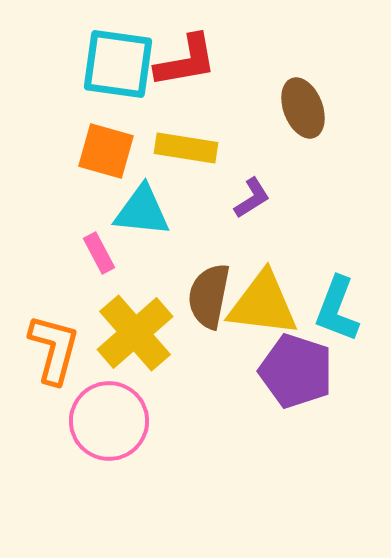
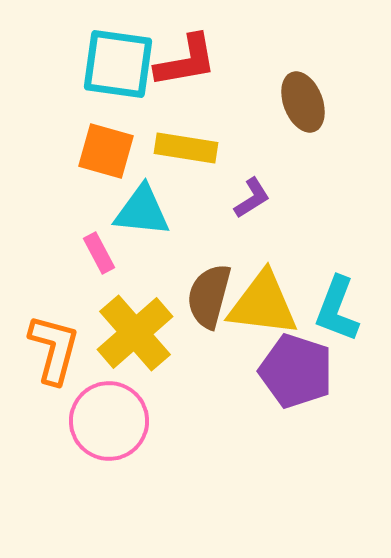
brown ellipse: moved 6 px up
brown semicircle: rotated 4 degrees clockwise
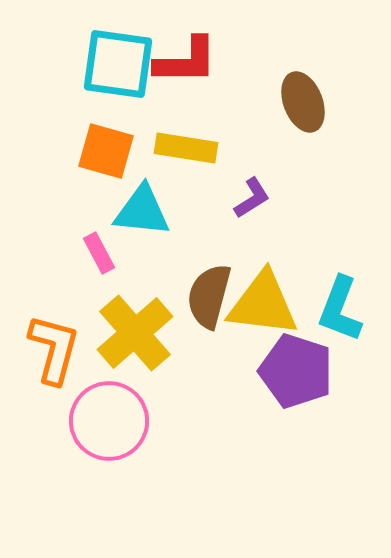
red L-shape: rotated 10 degrees clockwise
cyan L-shape: moved 3 px right
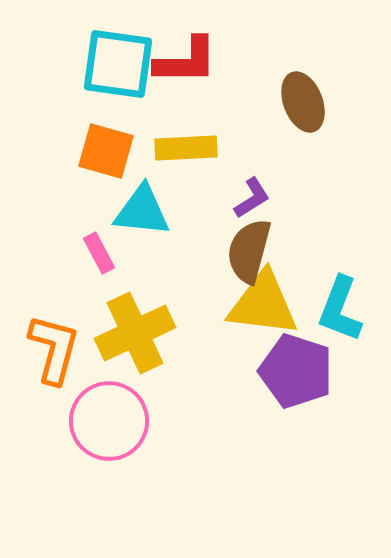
yellow rectangle: rotated 12 degrees counterclockwise
brown semicircle: moved 40 px right, 45 px up
yellow cross: rotated 16 degrees clockwise
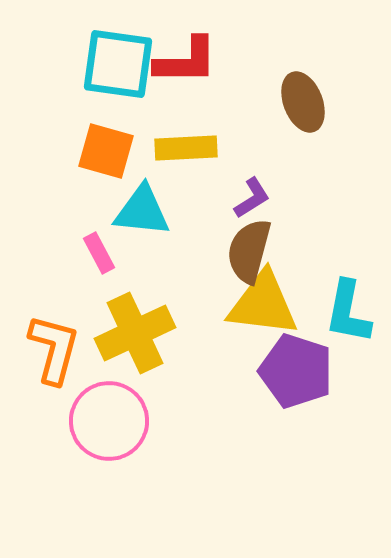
cyan L-shape: moved 8 px right, 3 px down; rotated 10 degrees counterclockwise
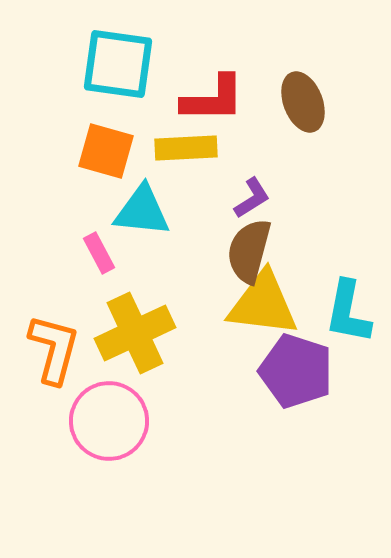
red L-shape: moved 27 px right, 38 px down
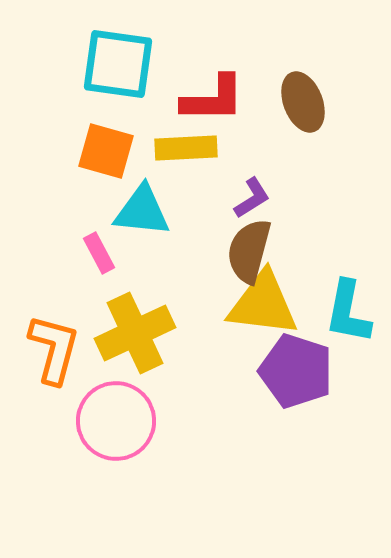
pink circle: moved 7 px right
